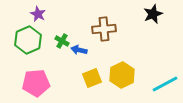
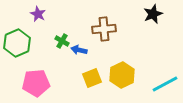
green hexagon: moved 11 px left, 3 px down
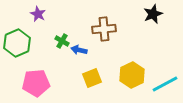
yellow hexagon: moved 10 px right
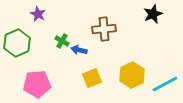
pink pentagon: moved 1 px right, 1 px down
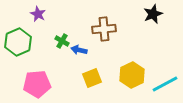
green hexagon: moved 1 px right, 1 px up
